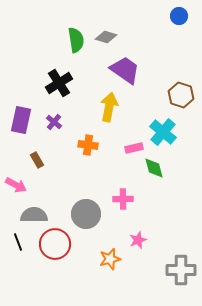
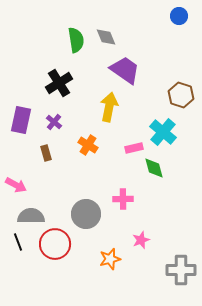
gray diamond: rotated 50 degrees clockwise
orange cross: rotated 24 degrees clockwise
brown rectangle: moved 9 px right, 7 px up; rotated 14 degrees clockwise
gray semicircle: moved 3 px left, 1 px down
pink star: moved 3 px right
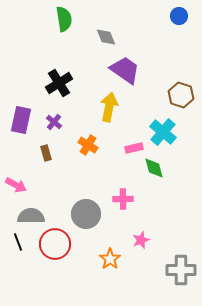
green semicircle: moved 12 px left, 21 px up
orange star: rotated 20 degrees counterclockwise
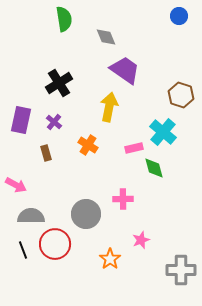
black line: moved 5 px right, 8 px down
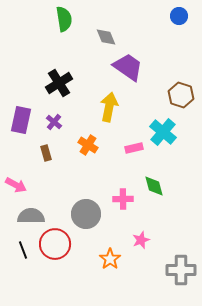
purple trapezoid: moved 3 px right, 3 px up
green diamond: moved 18 px down
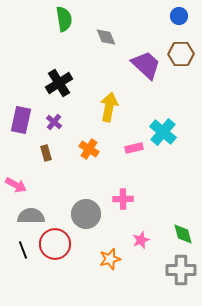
purple trapezoid: moved 18 px right, 2 px up; rotated 8 degrees clockwise
brown hexagon: moved 41 px up; rotated 20 degrees counterclockwise
orange cross: moved 1 px right, 4 px down
green diamond: moved 29 px right, 48 px down
orange star: rotated 20 degrees clockwise
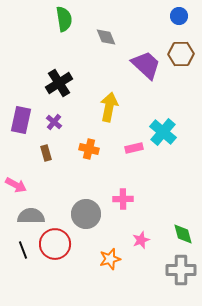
orange cross: rotated 18 degrees counterclockwise
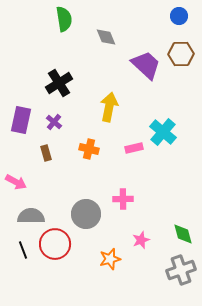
pink arrow: moved 3 px up
gray cross: rotated 20 degrees counterclockwise
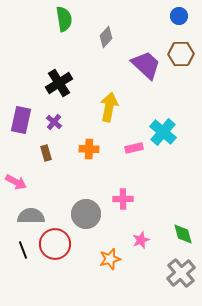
gray diamond: rotated 65 degrees clockwise
orange cross: rotated 12 degrees counterclockwise
gray cross: moved 3 px down; rotated 20 degrees counterclockwise
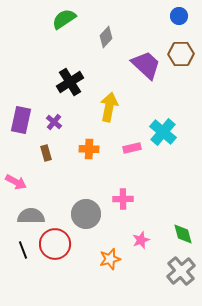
green semicircle: rotated 115 degrees counterclockwise
black cross: moved 11 px right, 1 px up
pink rectangle: moved 2 px left
gray cross: moved 2 px up
